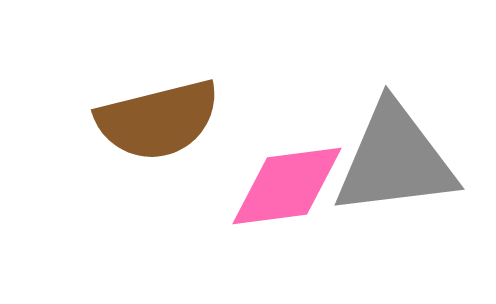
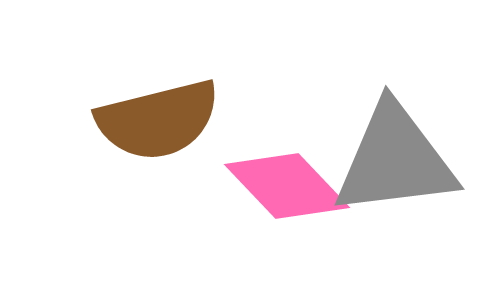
pink diamond: rotated 54 degrees clockwise
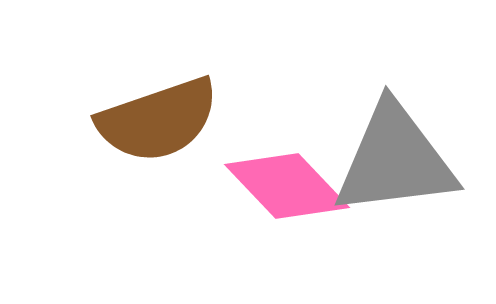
brown semicircle: rotated 5 degrees counterclockwise
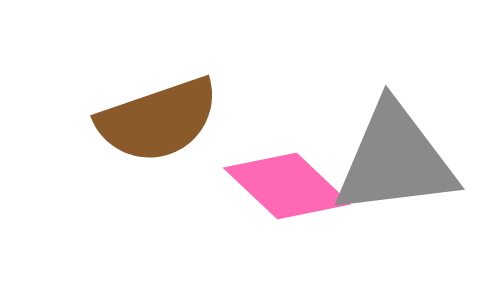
pink diamond: rotated 3 degrees counterclockwise
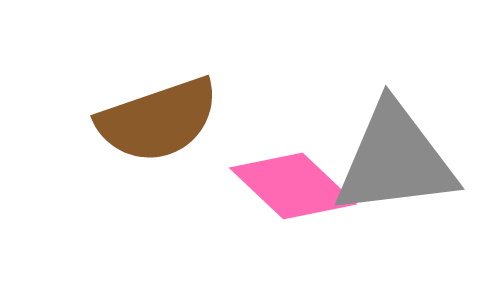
pink diamond: moved 6 px right
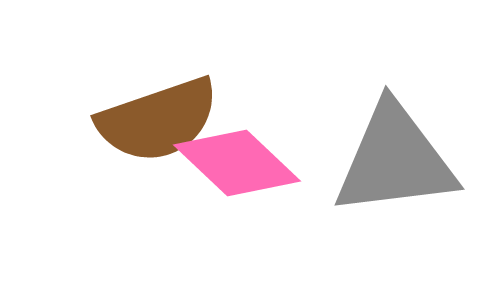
pink diamond: moved 56 px left, 23 px up
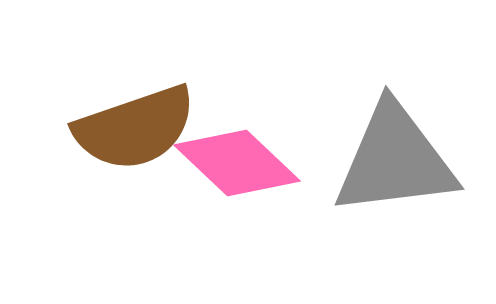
brown semicircle: moved 23 px left, 8 px down
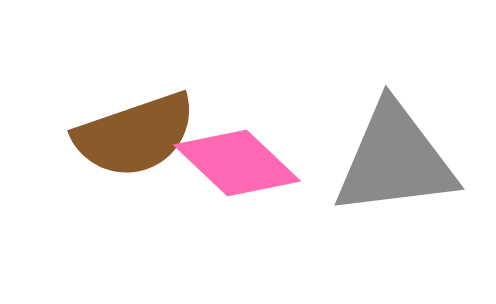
brown semicircle: moved 7 px down
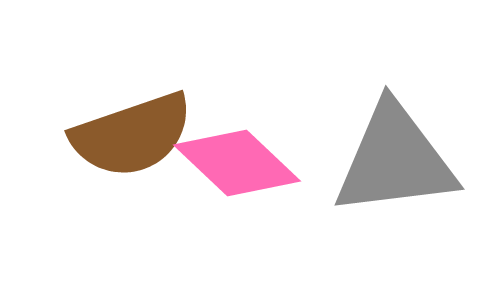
brown semicircle: moved 3 px left
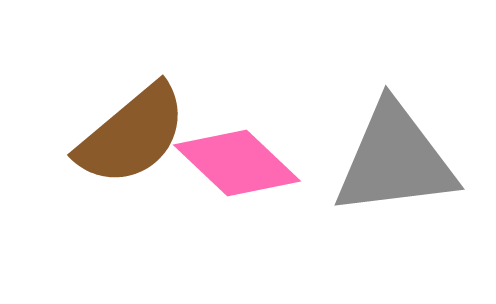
brown semicircle: rotated 21 degrees counterclockwise
